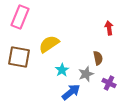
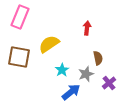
red arrow: moved 22 px left; rotated 16 degrees clockwise
purple cross: rotated 24 degrees clockwise
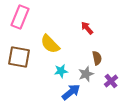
red arrow: rotated 48 degrees counterclockwise
yellow semicircle: moved 1 px right; rotated 100 degrees counterclockwise
brown semicircle: moved 1 px left
cyan star: moved 1 px left, 1 px down; rotated 24 degrees clockwise
purple cross: moved 2 px right, 2 px up
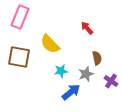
purple cross: rotated 16 degrees counterclockwise
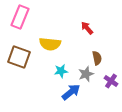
yellow semicircle: rotated 40 degrees counterclockwise
brown square: rotated 10 degrees clockwise
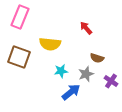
red arrow: moved 1 px left
brown semicircle: rotated 120 degrees clockwise
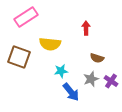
pink rectangle: moved 6 px right; rotated 35 degrees clockwise
red arrow: rotated 40 degrees clockwise
gray star: moved 5 px right, 5 px down
blue arrow: rotated 90 degrees clockwise
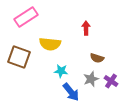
cyan star: rotated 16 degrees clockwise
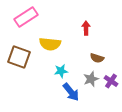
cyan star: rotated 16 degrees counterclockwise
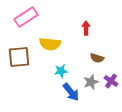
brown square: rotated 25 degrees counterclockwise
gray star: moved 3 px down
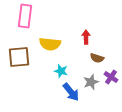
pink rectangle: moved 1 px left, 1 px up; rotated 50 degrees counterclockwise
red arrow: moved 9 px down
cyan star: rotated 24 degrees clockwise
purple cross: moved 4 px up
